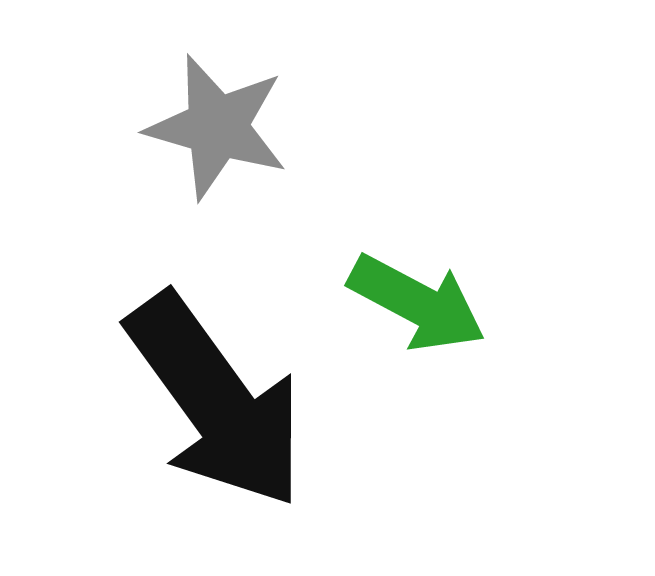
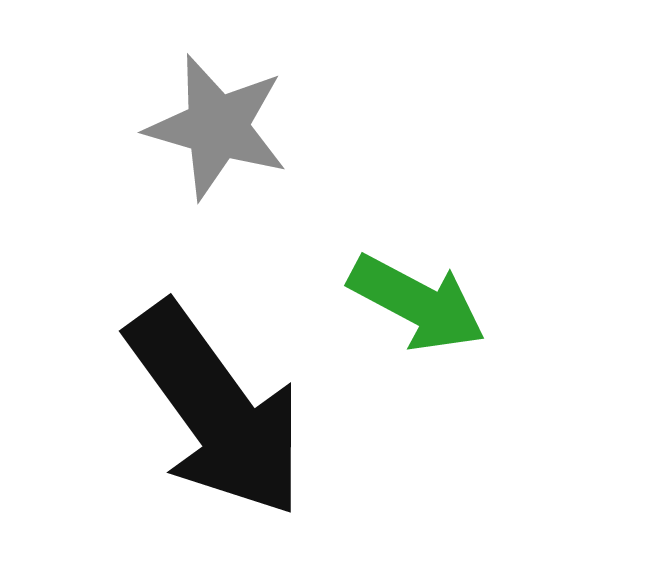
black arrow: moved 9 px down
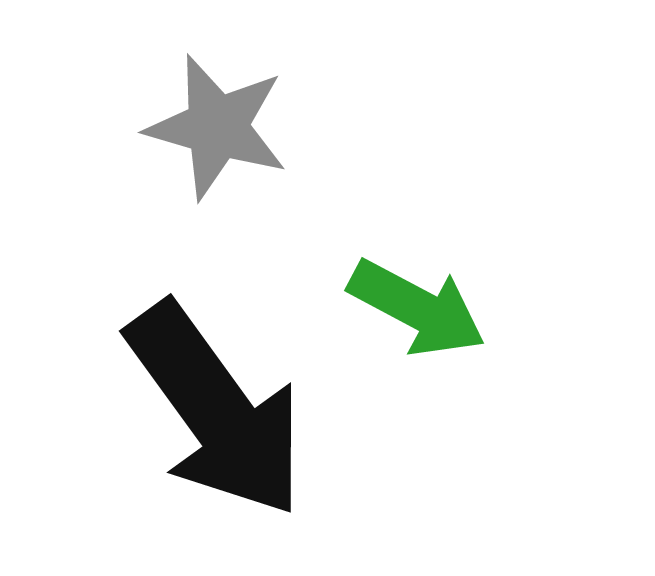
green arrow: moved 5 px down
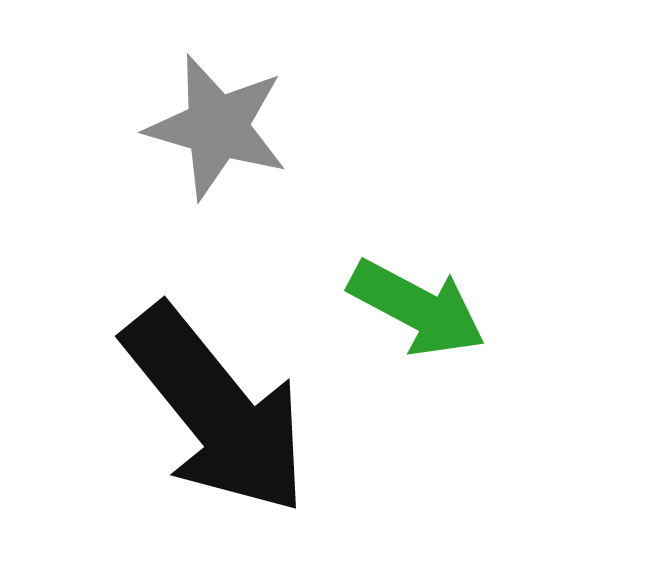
black arrow: rotated 3 degrees counterclockwise
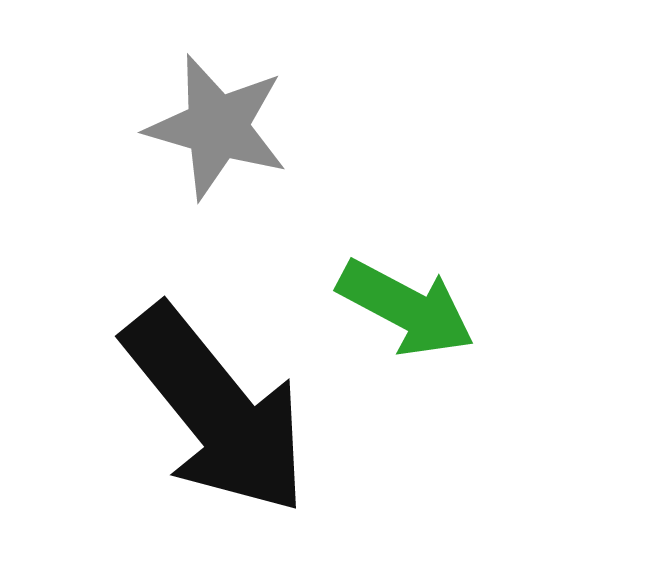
green arrow: moved 11 px left
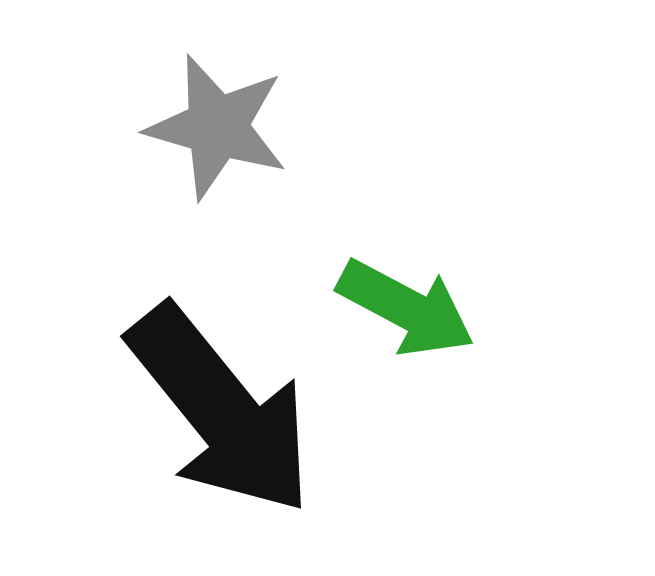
black arrow: moved 5 px right
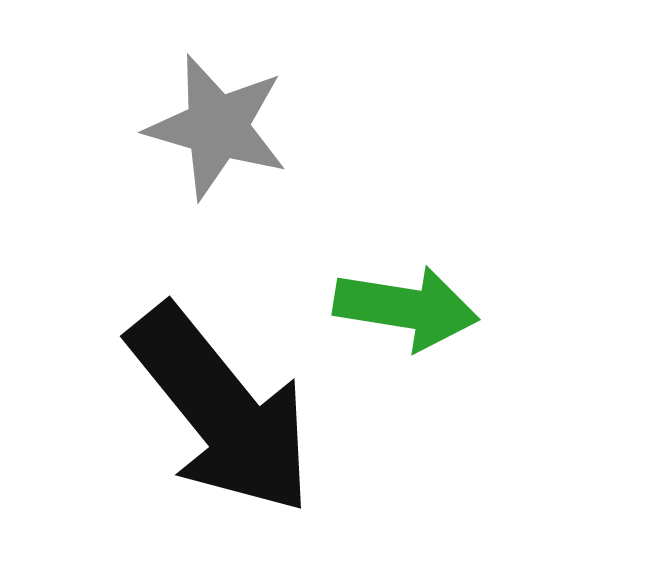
green arrow: rotated 19 degrees counterclockwise
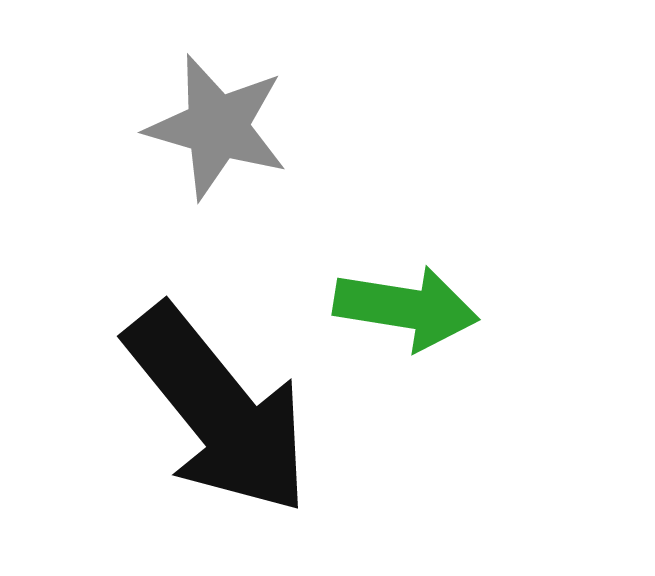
black arrow: moved 3 px left
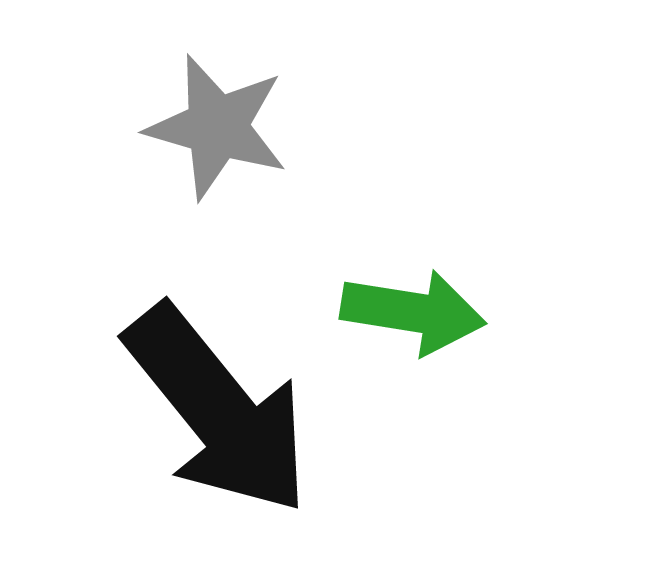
green arrow: moved 7 px right, 4 px down
